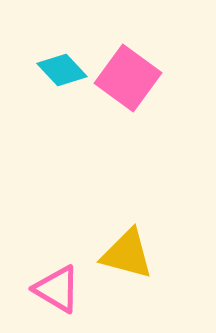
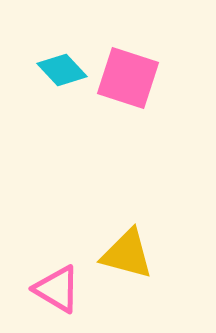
pink square: rotated 18 degrees counterclockwise
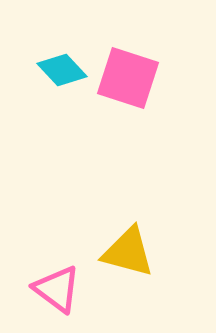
yellow triangle: moved 1 px right, 2 px up
pink triangle: rotated 6 degrees clockwise
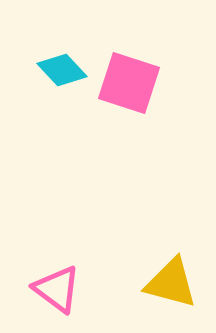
pink square: moved 1 px right, 5 px down
yellow triangle: moved 43 px right, 31 px down
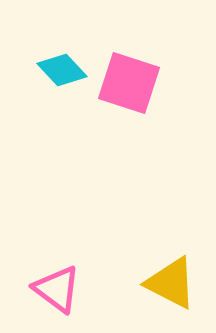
yellow triangle: rotated 12 degrees clockwise
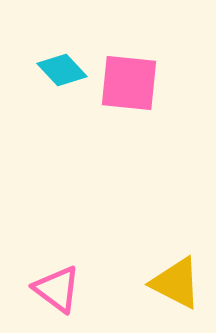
pink square: rotated 12 degrees counterclockwise
yellow triangle: moved 5 px right
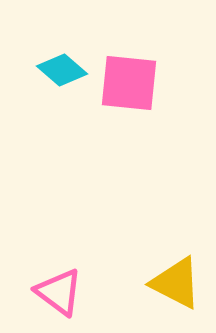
cyan diamond: rotated 6 degrees counterclockwise
pink triangle: moved 2 px right, 3 px down
